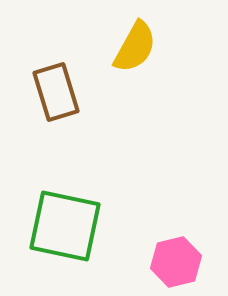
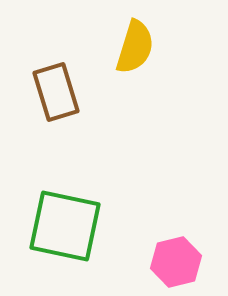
yellow semicircle: rotated 12 degrees counterclockwise
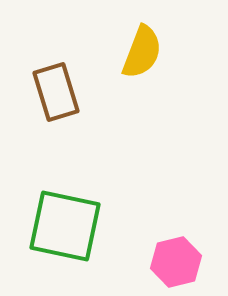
yellow semicircle: moved 7 px right, 5 px down; rotated 4 degrees clockwise
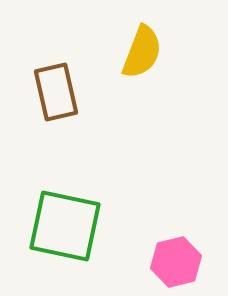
brown rectangle: rotated 4 degrees clockwise
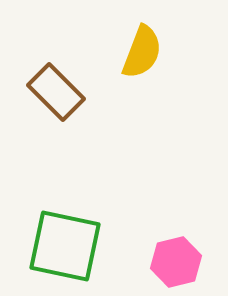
brown rectangle: rotated 32 degrees counterclockwise
green square: moved 20 px down
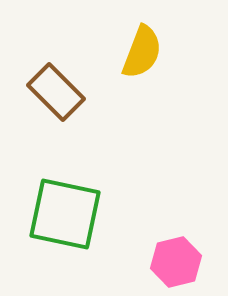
green square: moved 32 px up
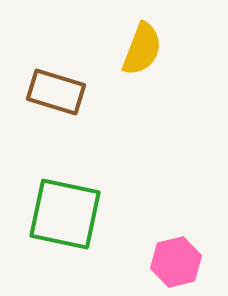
yellow semicircle: moved 3 px up
brown rectangle: rotated 28 degrees counterclockwise
